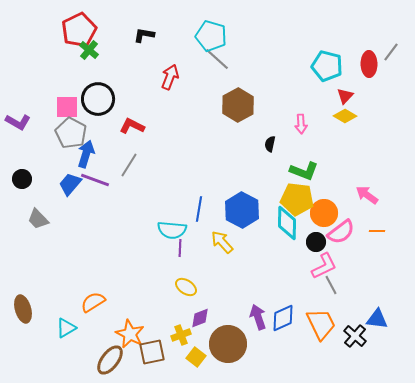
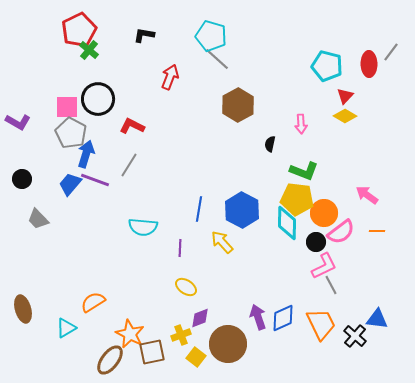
cyan semicircle at (172, 230): moved 29 px left, 3 px up
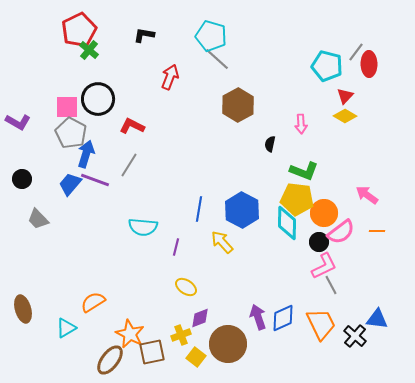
gray line at (391, 52): moved 35 px left
black circle at (316, 242): moved 3 px right
purple line at (180, 248): moved 4 px left, 1 px up; rotated 12 degrees clockwise
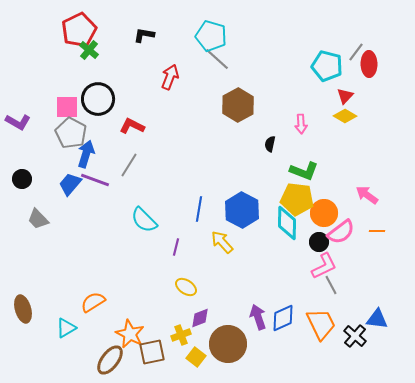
cyan semicircle at (143, 227): moved 1 px right, 7 px up; rotated 40 degrees clockwise
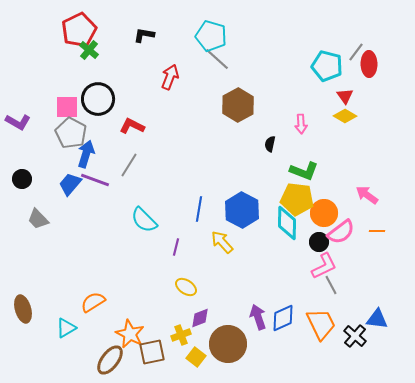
red triangle at (345, 96): rotated 18 degrees counterclockwise
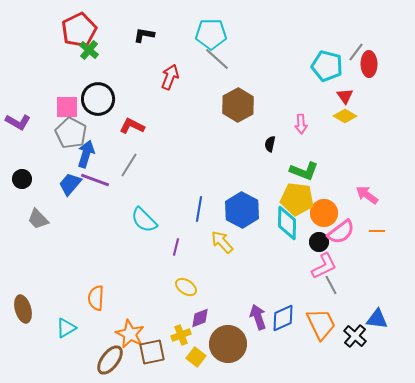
cyan pentagon at (211, 36): moved 2 px up; rotated 16 degrees counterclockwise
orange semicircle at (93, 302): moved 3 px right, 4 px up; rotated 55 degrees counterclockwise
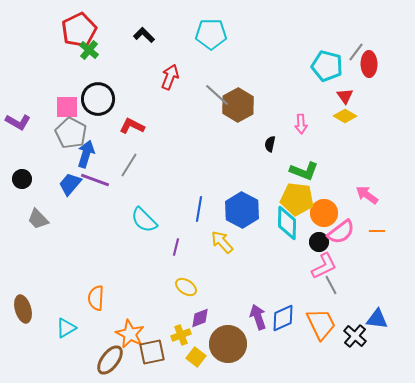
black L-shape at (144, 35): rotated 35 degrees clockwise
gray line at (217, 59): moved 36 px down
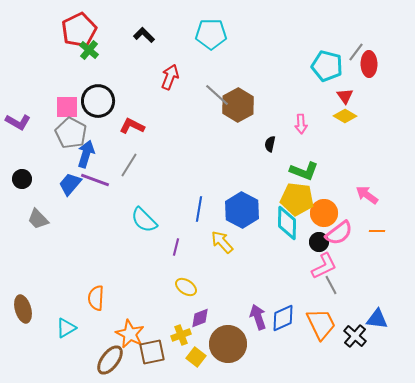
black circle at (98, 99): moved 2 px down
pink semicircle at (341, 232): moved 2 px left, 1 px down
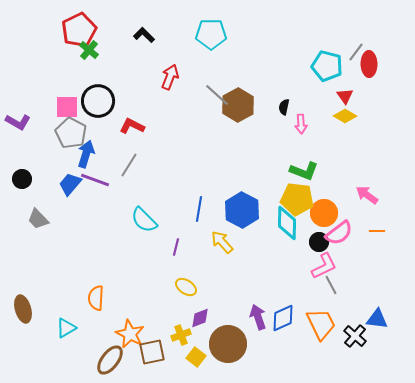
black semicircle at (270, 144): moved 14 px right, 37 px up
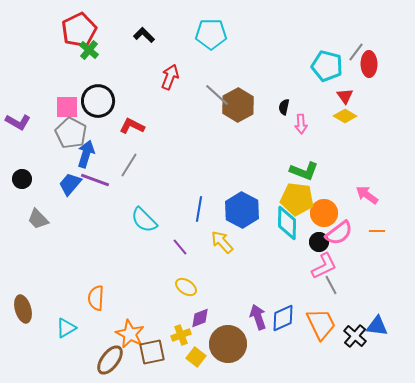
purple line at (176, 247): moved 4 px right; rotated 54 degrees counterclockwise
blue triangle at (377, 319): moved 7 px down
